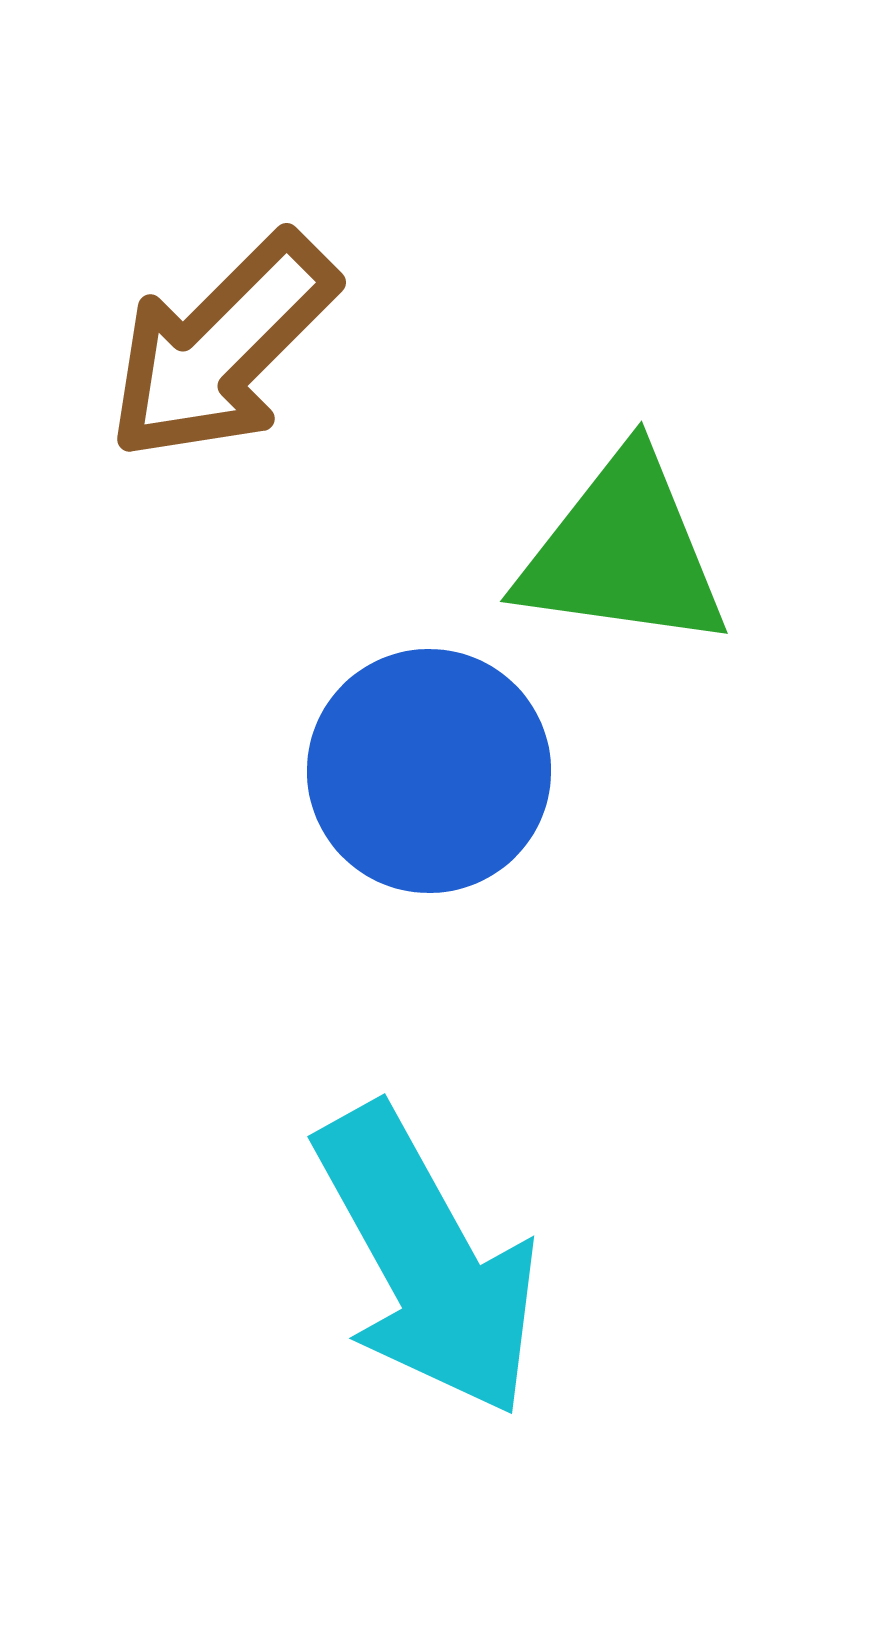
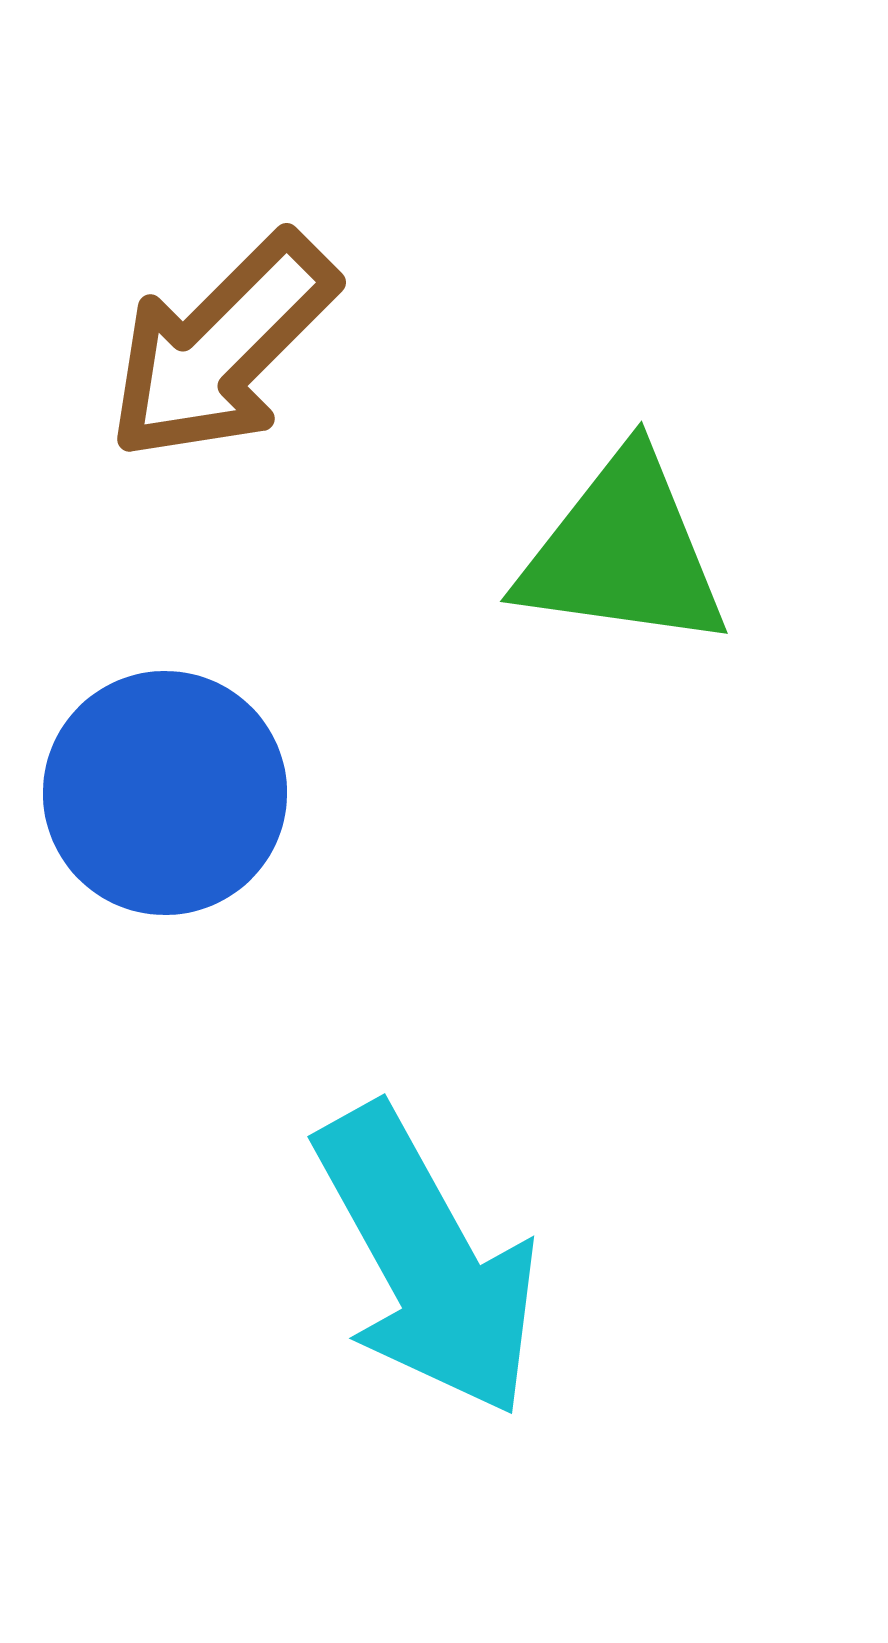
blue circle: moved 264 px left, 22 px down
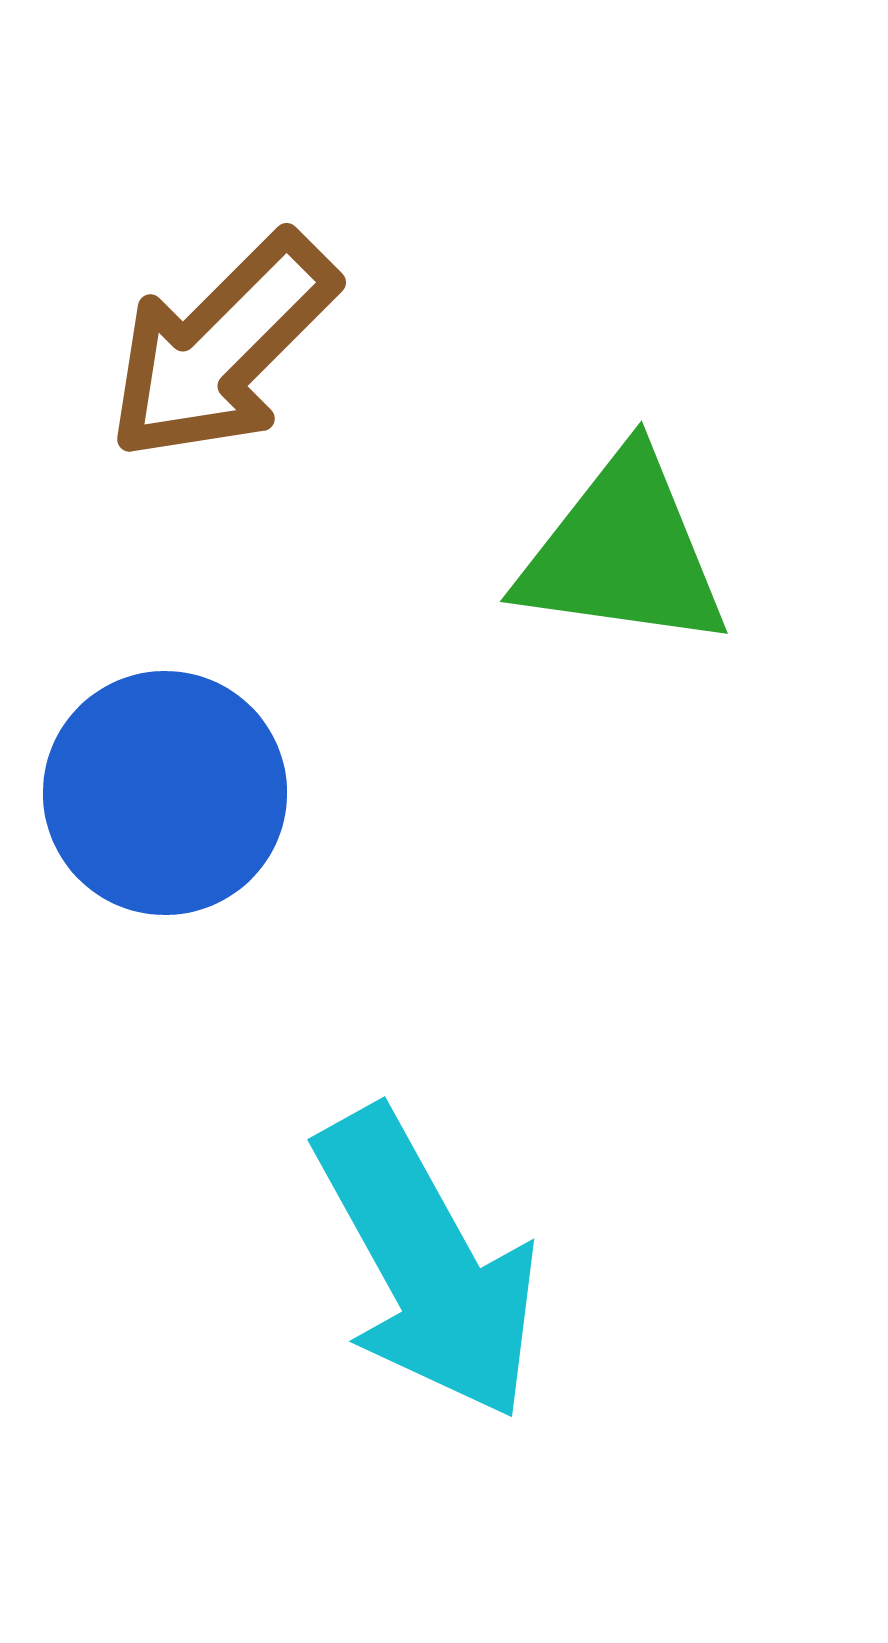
cyan arrow: moved 3 px down
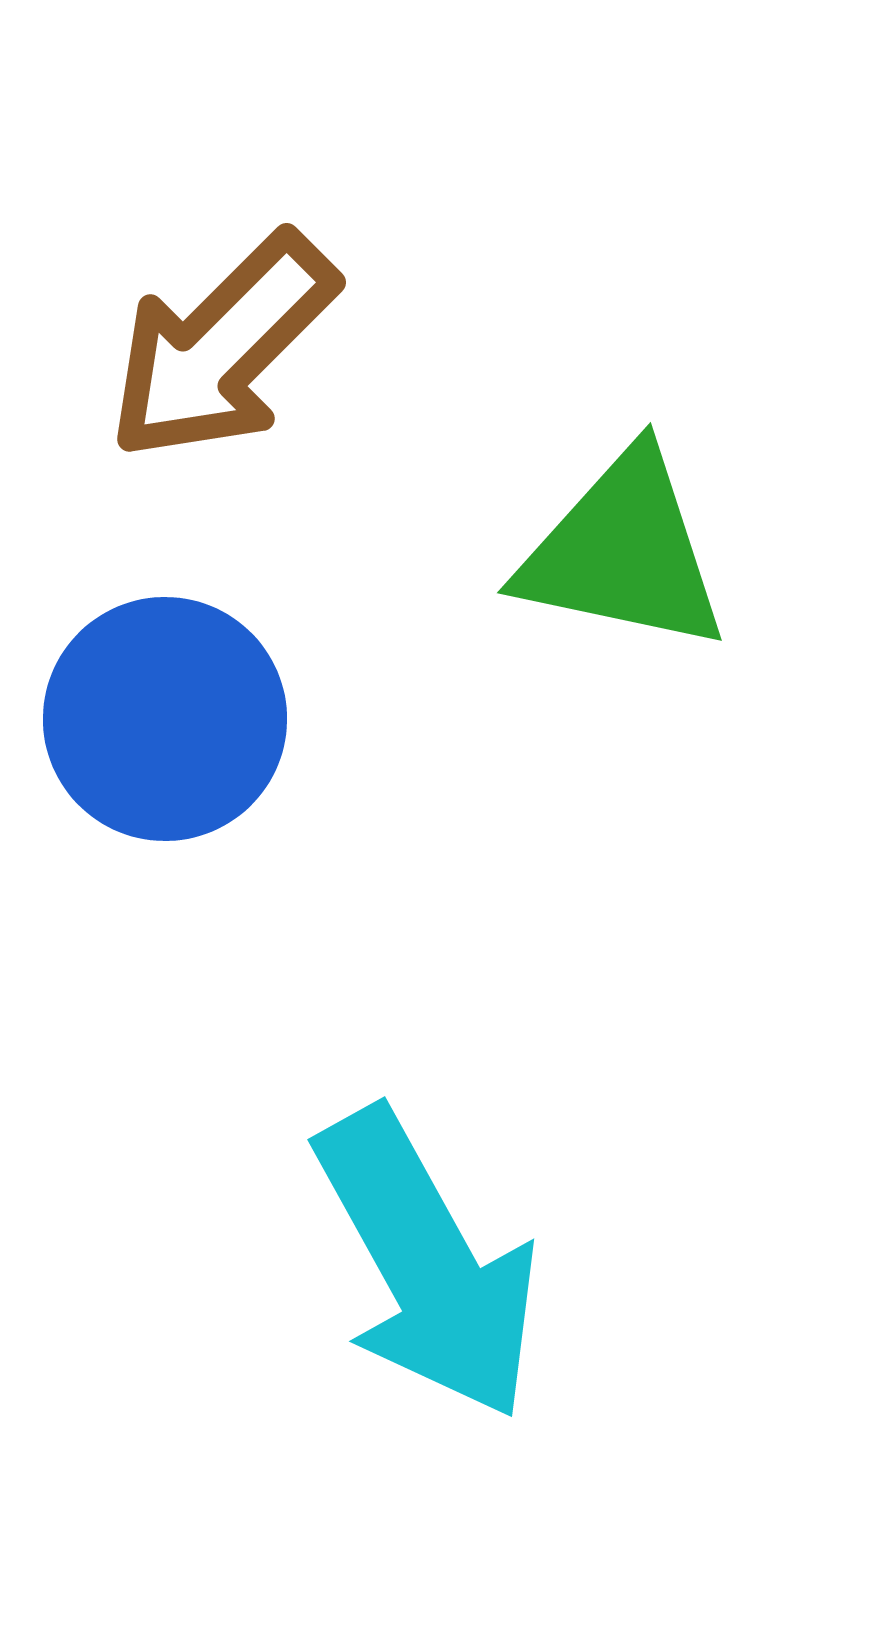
green triangle: rotated 4 degrees clockwise
blue circle: moved 74 px up
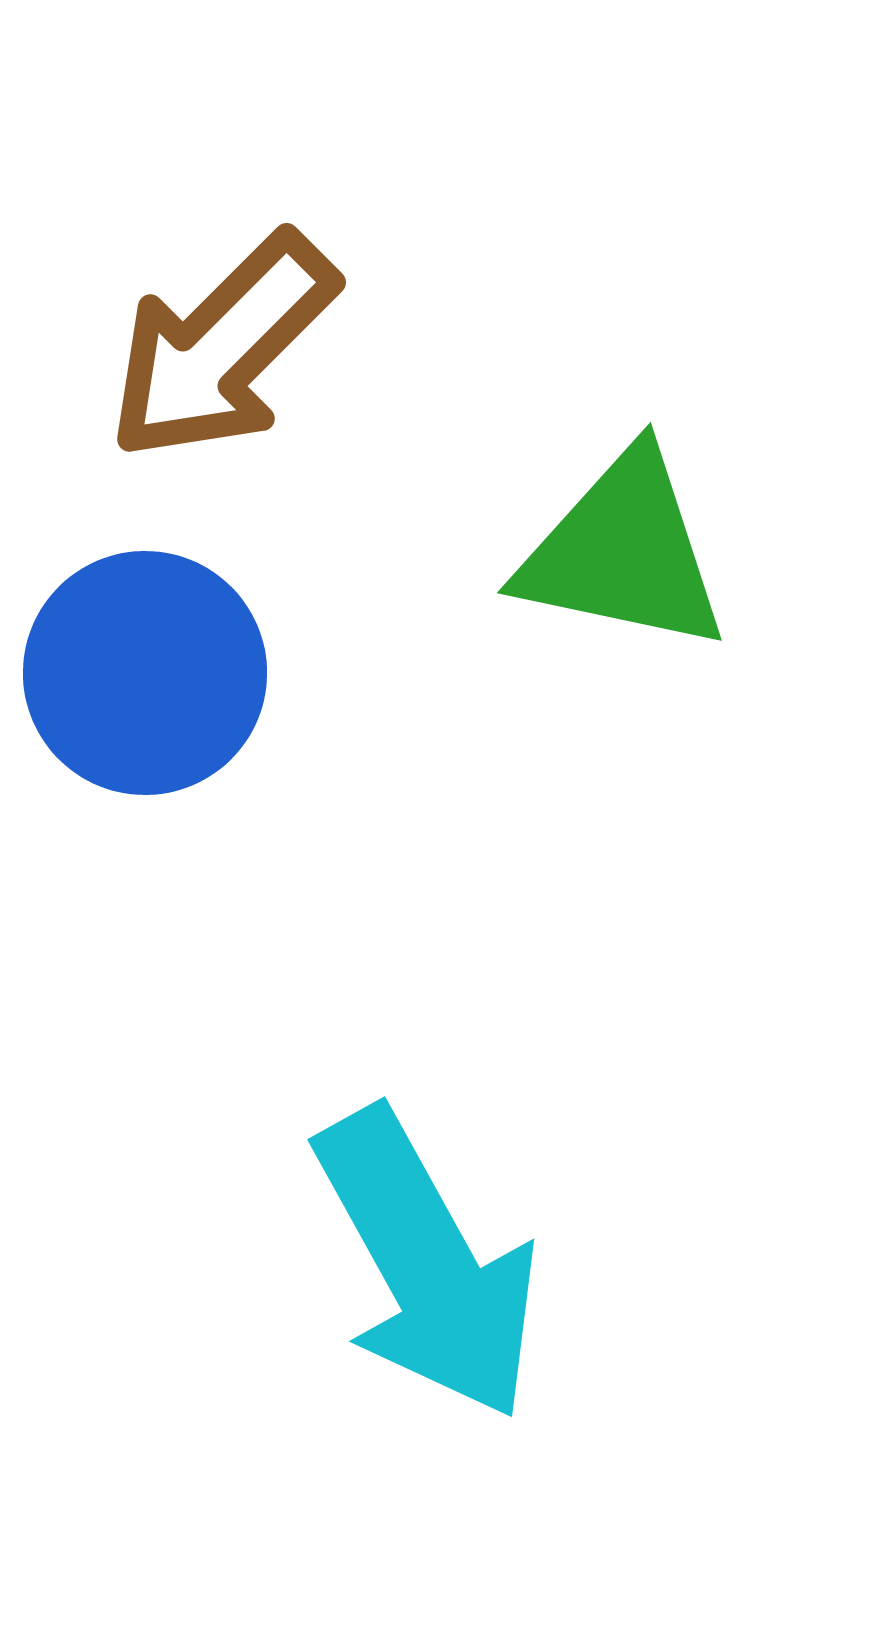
blue circle: moved 20 px left, 46 px up
